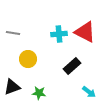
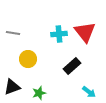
red triangle: rotated 25 degrees clockwise
green star: rotated 24 degrees counterclockwise
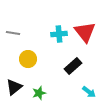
black rectangle: moved 1 px right
black triangle: moved 2 px right; rotated 18 degrees counterclockwise
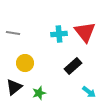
yellow circle: moved 3 px left, 4 px down
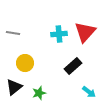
red triangle: rotated 20 degrees clockwise
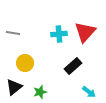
green star: moved 1 px right, 1 px up
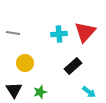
black triangle: moved 3 px down; rotated 24 degrees counterclockwise
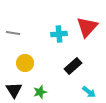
red triangle: moved 2 px right, 5 px up
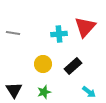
red triangle: moved 2 px left
yellow circle: moved 18 px right, 1 px down
green star: moved 4 px right
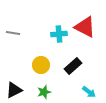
red triangle: rotated 45 degrees counterclockwise
yellow circle: moved 2 px left, 1 px down
black triangle: rotated 36 degrees clockwise
